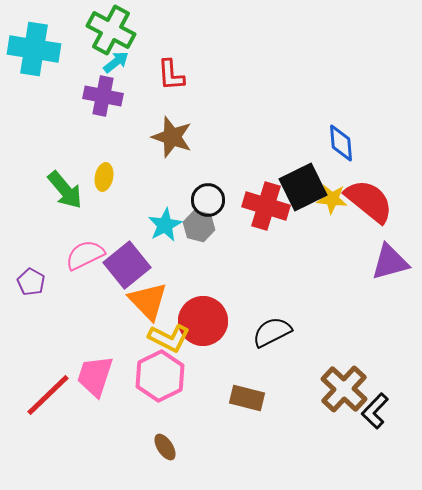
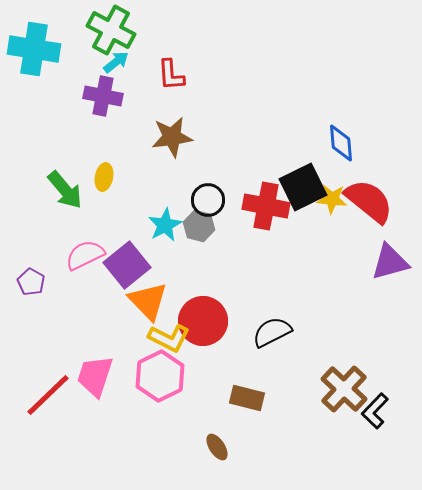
brown star: rotated 27 degrees counterclockwise
red cross: rotated 6 degrees counterclockwise
brown ellipse: moved 52 px right
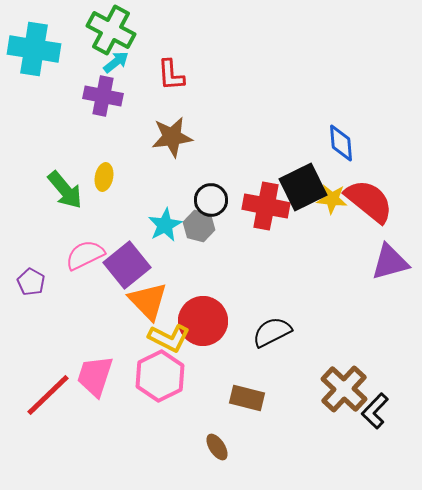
black circle: moved 3 px right
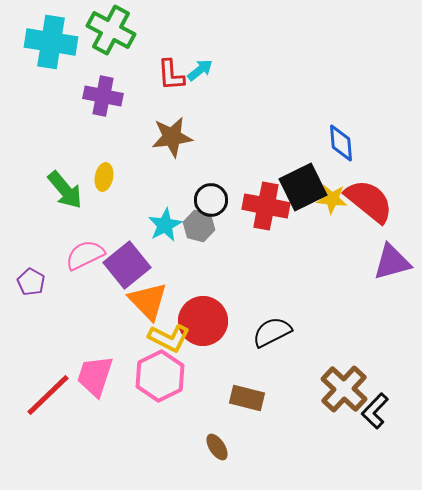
cyan cross: moved 17 px right, 7 px up
cyan arrow: moved 84 px right, 8 px down
purple triangle: moved 2 px right
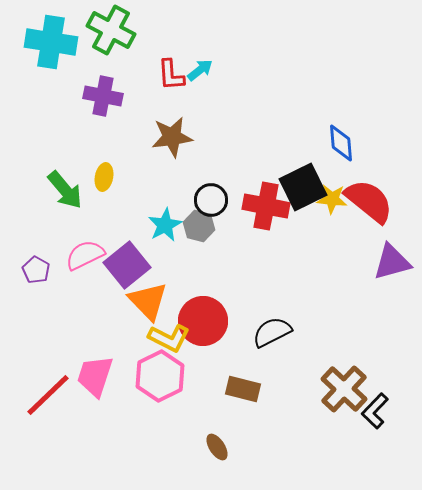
purple pentagon: moved 5 px right, 12 px up
brown rectangle: moved 4 px left, 9 px up
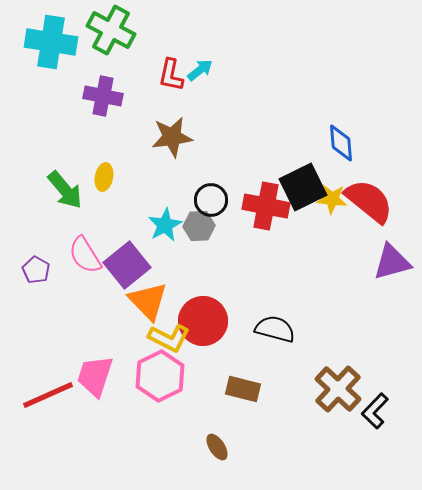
red L-shape: rotated 16 degrees clockwise
gray hexagon: rotated 16 degrees counterclockwise
pink semicircle: rotated 96 degrees counterclockwise
black semicircle: moved 3 px right, 3 px up; rotated 42 degrees clockwise
brown cross: moved 6 px left
red line: rotated 20 degrees clockwise
